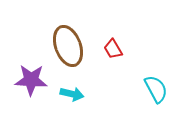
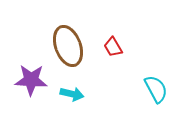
red trapezoid: moved 2 px up
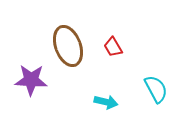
cyan arrow: moved 34 px right, 8 px down
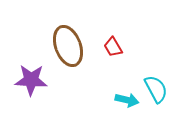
cyan arrow: moved 21 px right, 2 px up
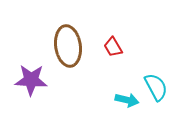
brown ellipse: rotated 12 degrees clockwise
cyan semicircle: moved 2 px up
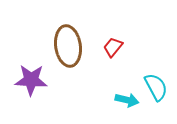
red trapezoid: rotated 70 degrees clockwise
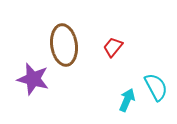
brown ellipse: moved 4 px left, 1 px up
purple star: moved 2 px right, 1 px up; rotated 12 degrees clockwise
cyan arrow: rotated 80 degrees counterclockwise
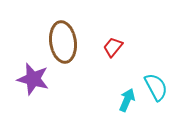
brown ellipse: moved 1 px left, 3 px up
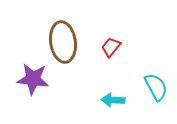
red trapezoid: moved 2 px left
purple star: rotated 8 degrees counterclockwise
cyan arrow: moved 14 px left; rotated 110 degrees counterclockwise
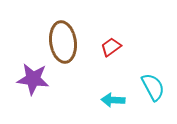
red trapezoid: rotated 15 degrees clockwise
cyan semicircle: moved 3 px left
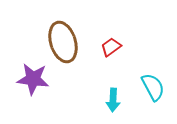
brown ellipse: rotated 9 degrees counterclockwise
cyan arrow: rotated 90 degrees counterclockwise
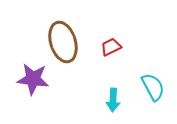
red trapezoid: rotated 10 degrees clockwise
